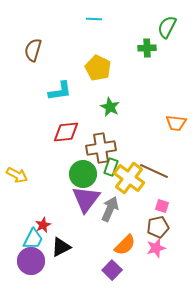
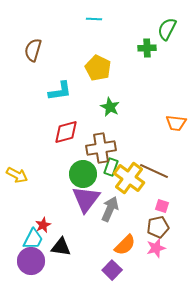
green semicircle: moved 2 px down
red diamond: rotated 8 degrees counterclockwise
black triangle: rotated 35 degrees clockwise
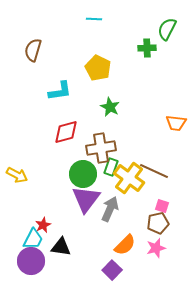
brown pentagon: moved 4 px up
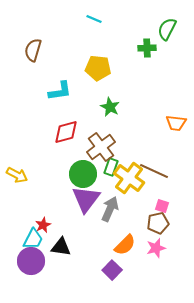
cyan line: rotated 21 degrees clockwise
yellow pentagon: rotated 20 degrees counterclockwise
brown cross: moved 1 px up; rotated 28 degrees counterclockwise
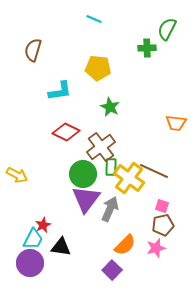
red diamond: rotated 40 degrees clockwise
green rectangle: rotated 18 degrees counterclockwise
brown pentagon: moved 5 px right, 2 px down
purple circle: moved 1 px left, 2 px down
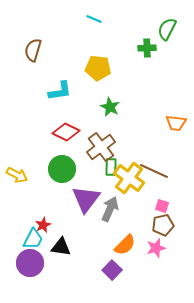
green circle: moved 21 px left, 5 px up
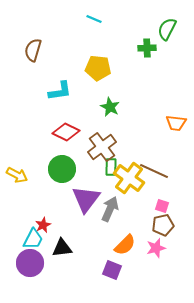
brown cross: moved 1 px right
black triangle: moved 1 px right, 1 px down; rotated 15 degrees counterclockwise
purple square: rotated 24 degrees counterclockwise
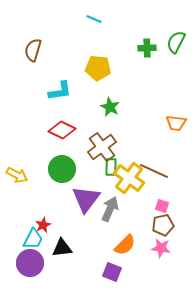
green semicircle: moved 9 px right, 13 px down
red diamond: moved 4 px left, 2 px up
pink star: moved 5 px right; rotated 24 degrees clockwise
purple square: moved 2 px down
